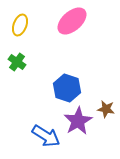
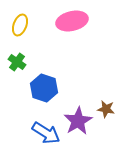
pink ellipse: rotated 28 degrees clockwise
blue hexagon: moved 23 px left
blue arrow: moved 3 px up
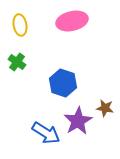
yellow ellipse: rotated 30 degrees counterclockwise
blue hexagon: moved 19 px right, 5 px up
brown star: moved 1 px left, 1 px up
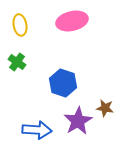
blue arrow: moved 9 px left, 3 px up; rotated 28 degrees counterclockwise
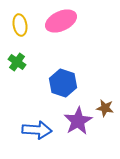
pink ellipse: moved 11 px left; rotated 12 degrees counterclockwise
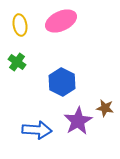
blue hexagon: moved 1 px left, 1 px up; rotated 8 degrees clockwise
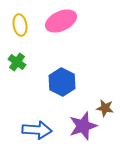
purple star: moved 5 px right, 5 px down; rotated 12 degrees clockwise
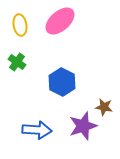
pink ellipse: moved 1 px left; rotated 16 degrees counterclockwise
brown star: moved 1 px left, 1 px up
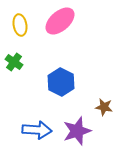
green cross: moved 3 px left
blue hexagon: moved 1 px left
purple star: moved 6 px left, 5 px down
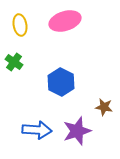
pink ellipse: moved 5 px right; rotated 24 degrees clockwise
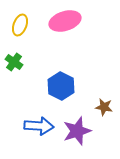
yellow ellipse: rotated 30 degrees clockwise
blue hexagon: moved 4 px down
blue arrow: moved 2 px right, 4 px up
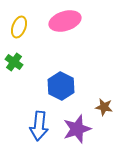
yellow ellipse: moved 1 px left, 2 px down
blue arrow: rotated 92 degrees clockwise
purple star: moved 2 px up
